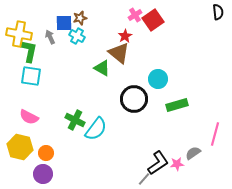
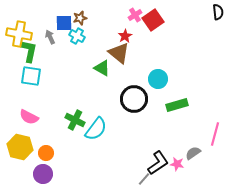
pink star: rotated 16 degrees clockwise
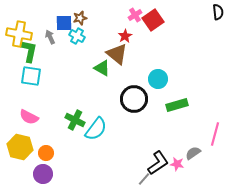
brown triangle: moved 2 px left, 1 px down
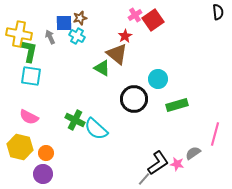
cyan semicircle: rotated 95 degrees clockwise
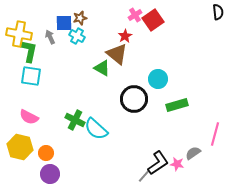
purple circle: moved 7 px right
gray line: moved 3 px up
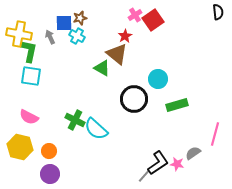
orange circle: moved 3 px right, 2 px up
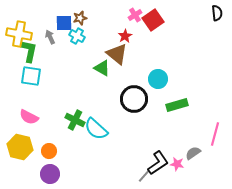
black semicircle: moved 1 px left, 1 px down
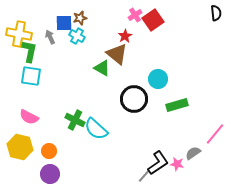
black semicircle: moved 1 px left
pink line: rotated 25 degrees clockwise
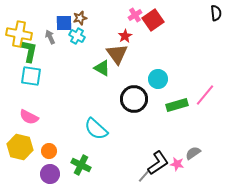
brown triangle: rotated 15 degrees clockwise
green cross: moved 6 px right, 45 px down
pink line: moved 10 px left, 39 px up
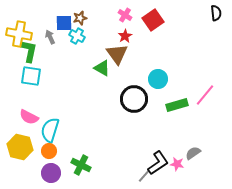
pink cross: moved 10 px left; rotated 24 degrees counterclockwise
cyan semicircle: moved 46 px left, 1 px down; rotated 65 degrees clockwise
purple circle: moved 1 px right, 1 px up
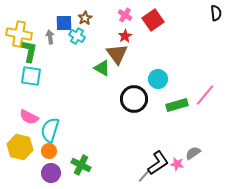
brown star: moved 5 px right; rotated 16 degrees counterclockwise
gray arrow: rotated 16 degrees clockwise
